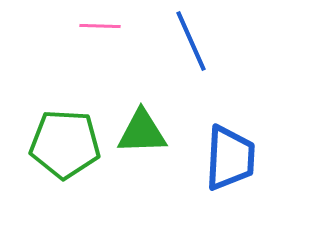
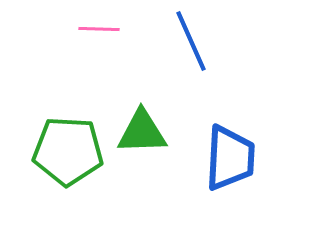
pink line: moved 1 px left, 3 px down
green pentagon: moved 3 px right, 7 px down
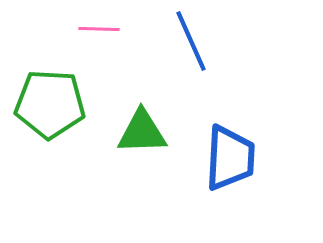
green pentagon: moved 18 px left, 47 px up
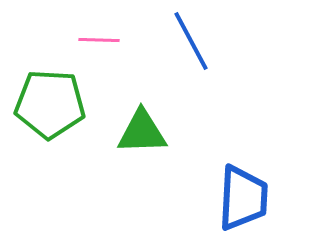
pink line: moved 11 px down
blue line: rotated 4 degrees counterclockwise
blue trapezoid: moved 13 px right, 40 px down
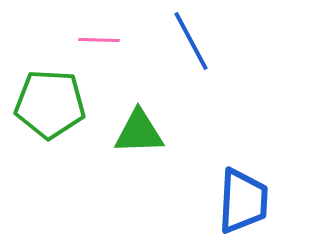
green triangle: moved 3 px left
blue trapezoid: moved 3 px down
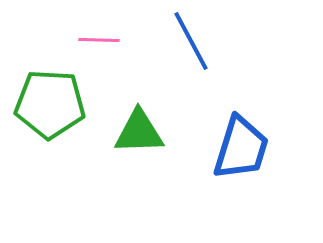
blue trapezoid: moved 2 px left, 53 px up; rotated 14 degrees clockwise
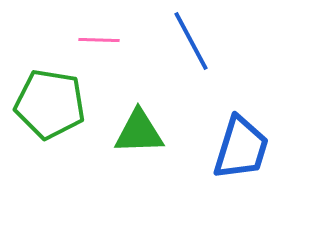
green pentagon: rotated 6 degrees clockwise
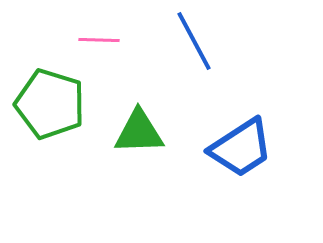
blue line: moved 3 px right
green pentagon: rotated 8 degrees clockwise
blue trapezoid: rotated 40 degrees clockwise
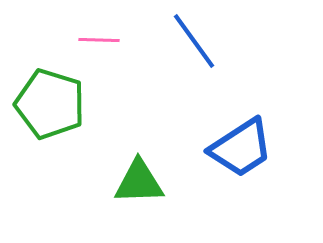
blue line: rotated 8 degrees counterclockwise
green triangle: moved 50 px down
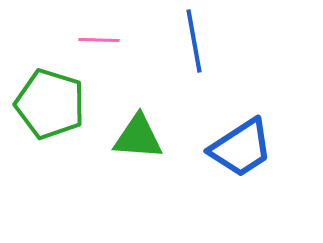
blue line: rotated 26 degrees clockwise
green triangle: moved 1 px left, 45 px up; rotated 6 degrees clockwise
